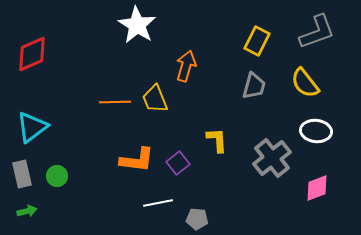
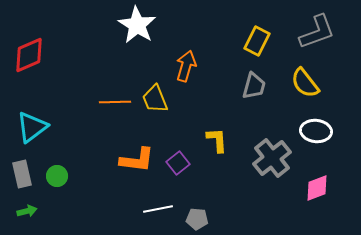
red diamond: moved 3 px left, 1 px down
white line: moved 6 px down
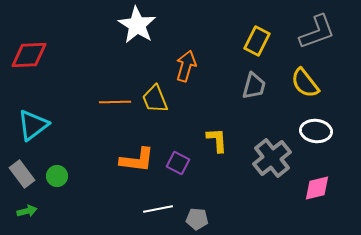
red diamond: rotated 21 degrees clockwise
cyan triangle: moved 1 px right, 2 px up
purple square: rotated 25 degrees counterclockwise
gray rectangle: rotated 24 degrees counterclockwise
pink diamond: rotated 8 degrees clockwise
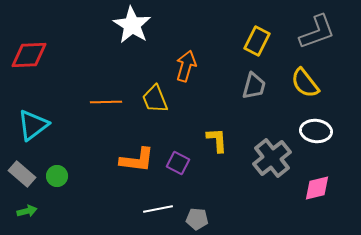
white star: moved 5 px left
orange line: moved 9 px left
gray rectangle: rotated 12 degrees counterclockwise
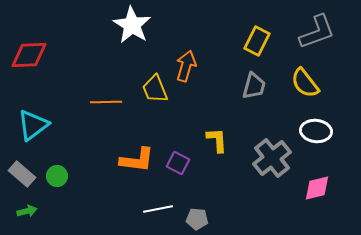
yellow trapezoid: moved 10 px up
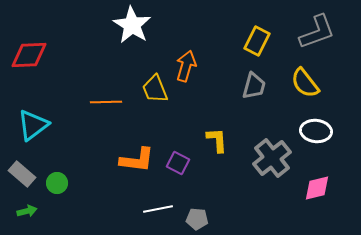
green circle: moved 7 px down
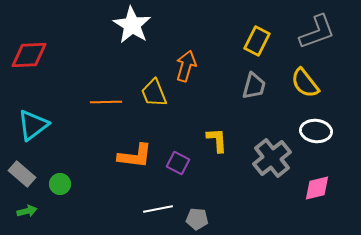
yellow trapezoid: moved 1 px left, 4 px down
orange L-shape: moved 2 px left, 4 px up
green circle: moved 3 px right, 1 px down
